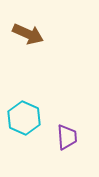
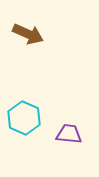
purple trapezoid: moved 2 px right, 3 px up; rotated 80 degrees counterclockwise
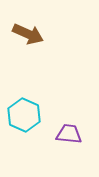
cyan hexagon: moved 3 px up
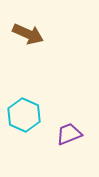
purple trapezoid: rotated 28 degrees counterclockwise
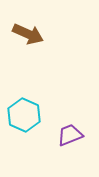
purple trapezoid: moved 1 px right, 1 px down
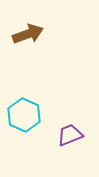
brown arrow: rotated 44 degrees counterclockwise
